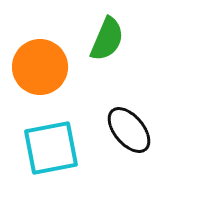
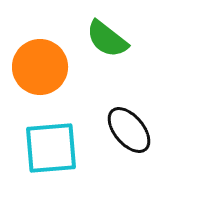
green semicircle: rotated 105 degrees clockwise
cyan square: rotated 6 degrees clockwise
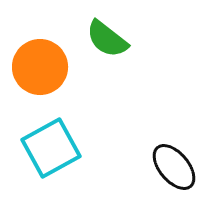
black ellipse: moved 45 px right, 37 px down
cyan square: rotated 24 degrees counterclockwise
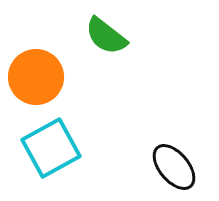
green semicircle: moved 1 px left, 3 px up
orange circle: moved 4 px left, 10 px down
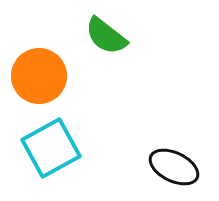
orange circle: moved 3 px right, 1 px up
black ellipse: rotated 24 degrees counterclockwise
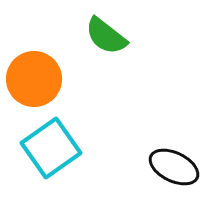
orange circle: moved 5 px left, 3 px down
cyan square: rotated 6 degrees counterclockwise
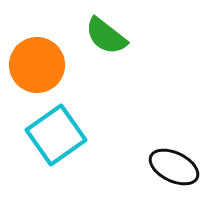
orange circle: moved 3 px right, 14 px up
cyan square: moved 5 px right, 13 px up
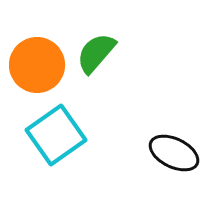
green semicircle: moved 10 px left, 17 px down; rotated 93 degrees clockwise
black ellipse: moved 14 px up
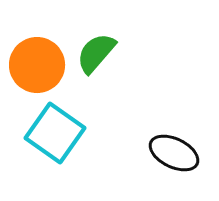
cyan square: moved 1 px left, 2 px up; rotated 20 degrees counterclockwise
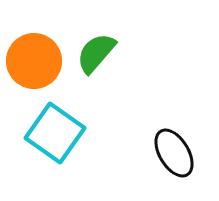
orange circle: moved 3 px left, 4 px up
black ellipse: rotated 33 degrees clockwise
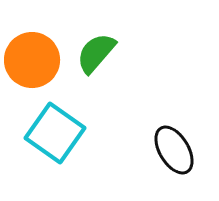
orange circle: moved 2 px left, 1 px up
black ellipse: moved 3 px up
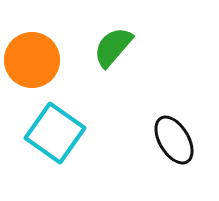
green semicircle: moved 17 px right, 6 px up
black ellipse: moved 10 px up
